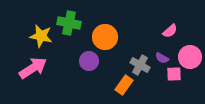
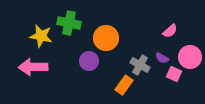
orange circle: moved 1 px right, 1 px down
pink arrow: moved 1 px up; rotated 148 degrees counterclockwise
pink square: rotated 28 degrees clockwise
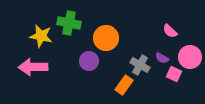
pink semicircle: rotated 84 degrees clockwise
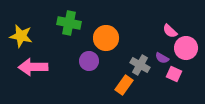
yellow star: moved 20 px left
pink circle: moved 4 px left, 9 px up
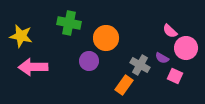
pink square: moved 1 px right, 2 px down
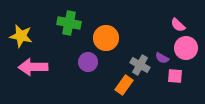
pink semicircle: moved 8 px right, 6 px up
purple circle: moved 1 px left, 1 px down
pink square: rotated 21 degrees counterclockwise
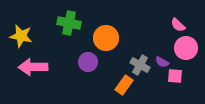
purple semicircle: moved 4 px down
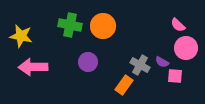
green cross: moved 1 px right, 2 px down
orange circle: moved 3 px left, 12 px up
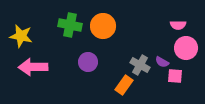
pink semicircle: rotated 42 degrees counterclockwise
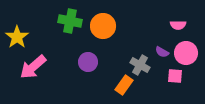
green cross: moved 4 px up
yellow star: moved 4 px left, 1 px down; rotated 25 degrees clockwise
pink circle: moved 5 px down
purple semicircle: moved 10 px up
pink arrow: rotated 40 degrees counterclockwise
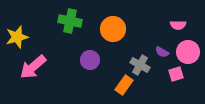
orange circle: moved 10 px right, 3 px down
yellow star: rotated 20 degrees clockwise
pink circle: moved 2 px right, 1 px up
purple circle: moved 2 px right, 2 px up
pink square: moved 1 px right, 2 px up; rotated 21 degrees counterclockwise
